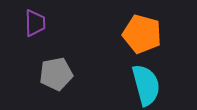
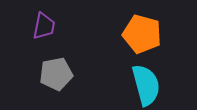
purple trapezoid: moved 9 px right, 3 px down; rotated 12 degrees clockwise
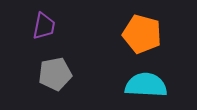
gray pentagon: moved 1 px left
cyan semicircle: rotated 72 degrees counterclockwise
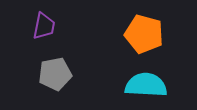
orange pentagon: moved 2 px right
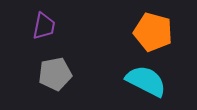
orange pentagon: moved 9 px right, 2 px up
cyan semicircle: moved 4 px up; rotated 24 degrees clockwise
